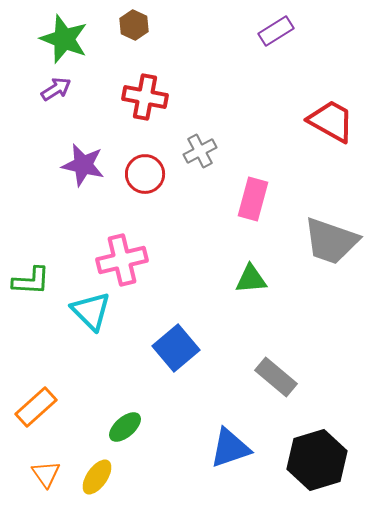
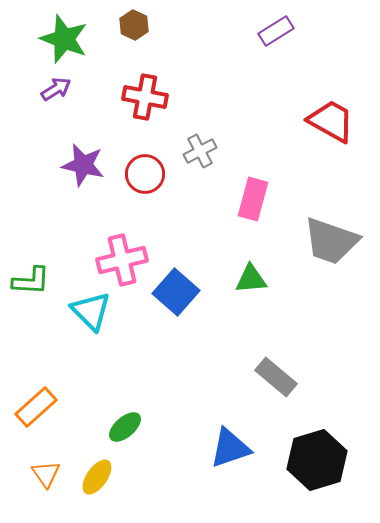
blue square: moved 56 px up; rotated 9 degrees counterclockwise
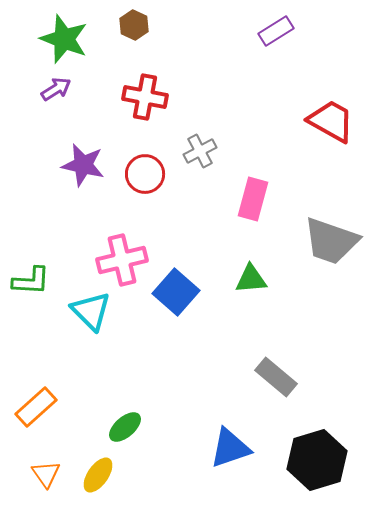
yellow ellipse: moved 1 px right, 2 px up
